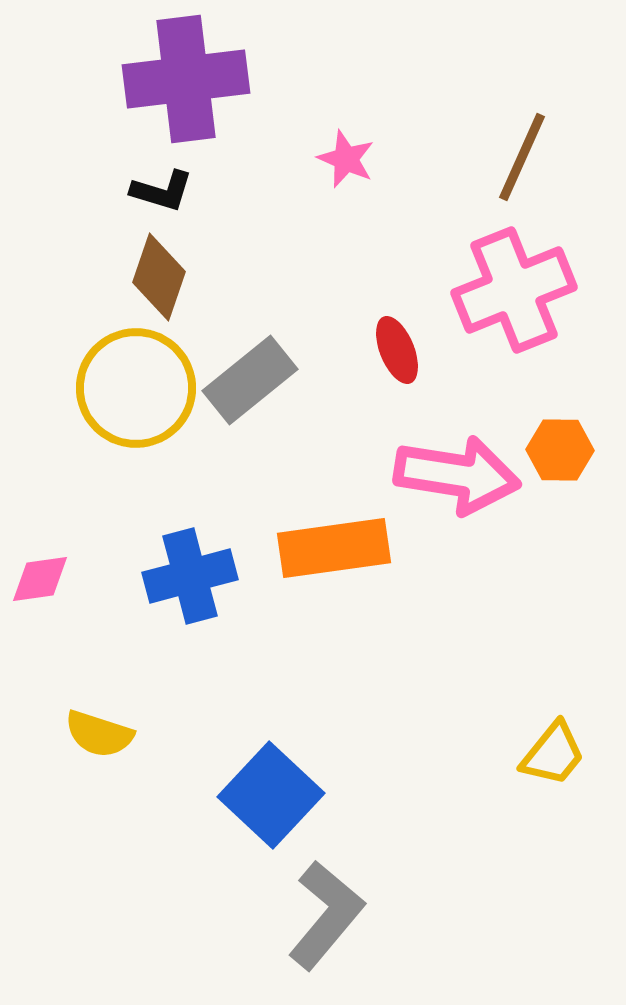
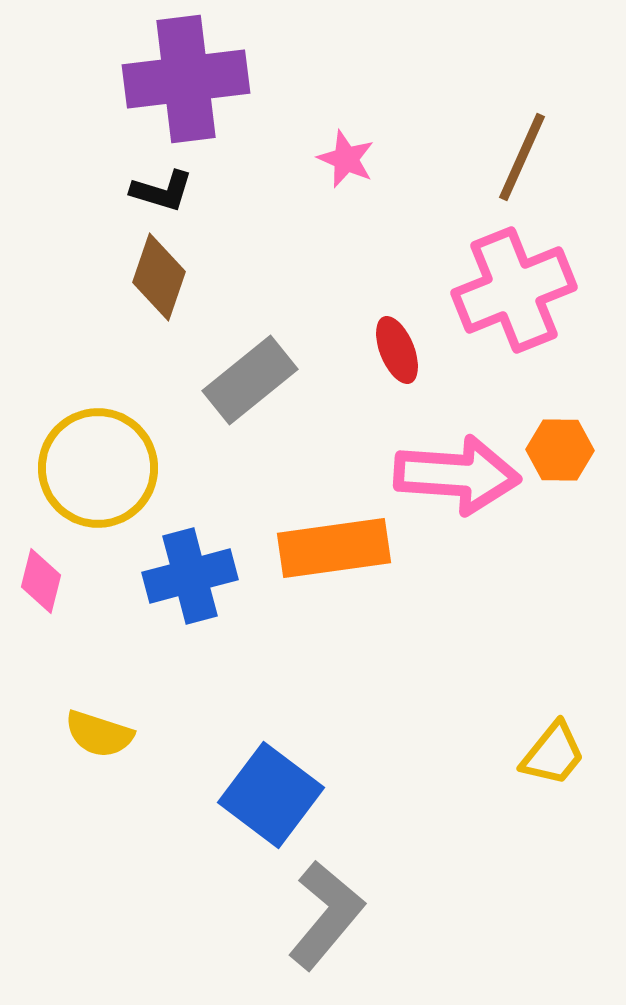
yellow circle: moved 38 px left, 80 px down
pink arrow: rotated 5 degrees counterclockwise
pink diamond: moved 1 px right, 2 px down; rotated 68 degrees counterclockwise
blue square: rotated 6 degrees counterclockwise
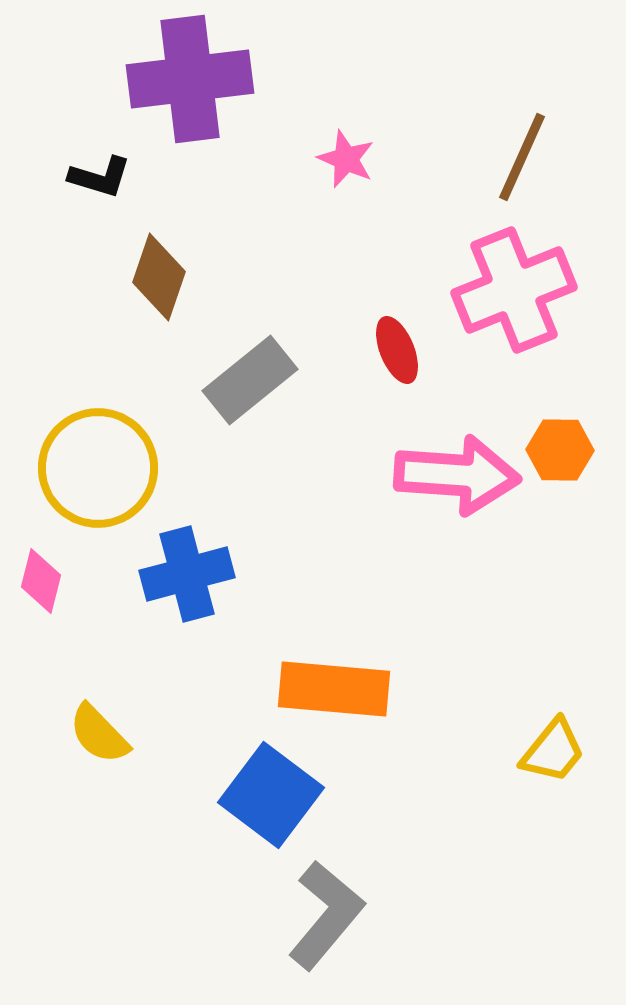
purple cross: moved 4 px right
black L-shape: moved 62 px left, 14 px up
orange rectangle: moved 141 px down; rotated 13 degrees clockwise
blue cross: moved 3 px left, 2 px up
yellow semicircle: rotated 28 degrees clockwise
yellow trapezoid: moved 3 px up
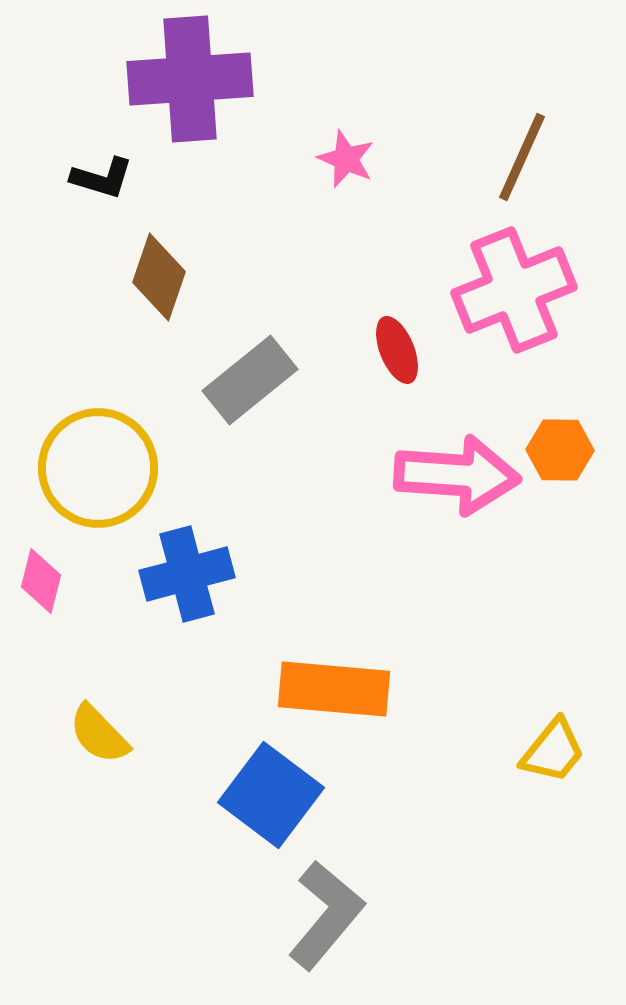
purple cross: rotated 3 degrees clockwise
black L-shape: moved 2 px right, 1 px down
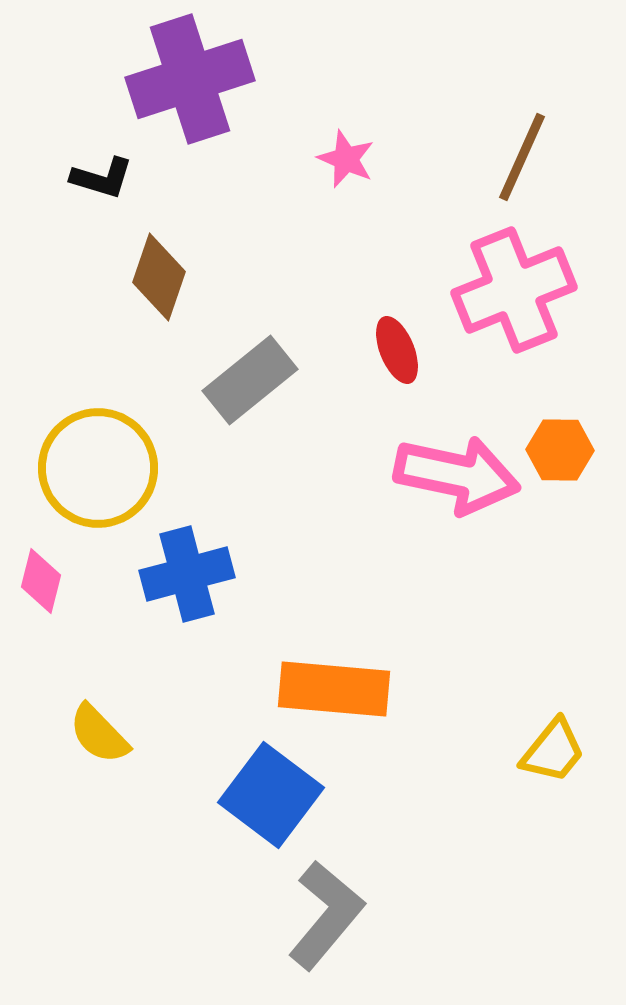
purple cross: rotated 14 degrees counterclockwise
pink arrow: rotated 8 degrees clockwise
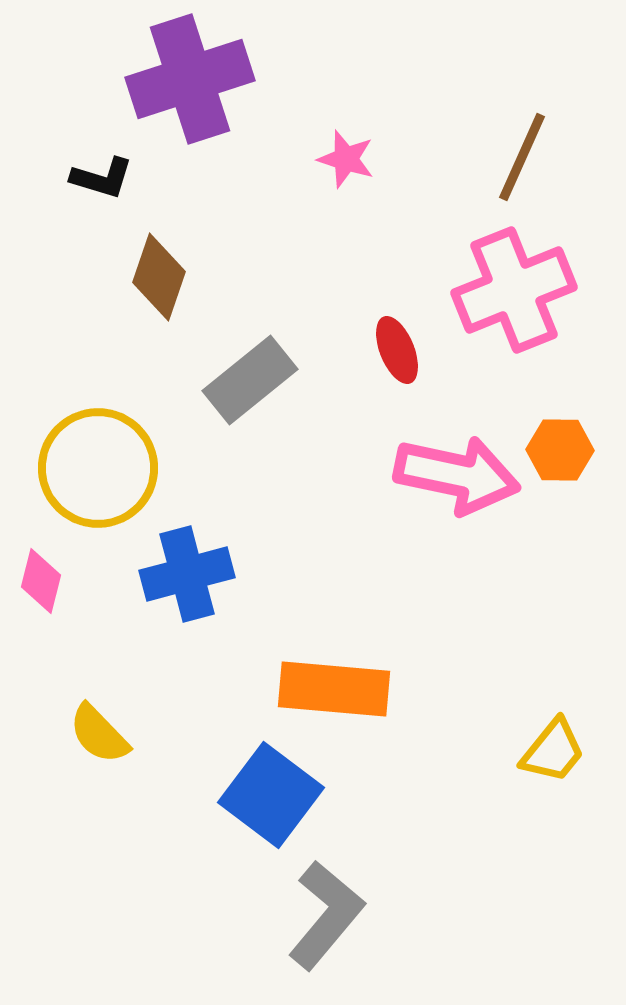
pink star: rotated 6 degrees counterclockwise
